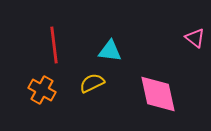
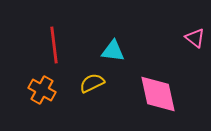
cyan triangle: moved 3 px right
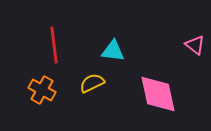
pink triangle: moved 7 px down
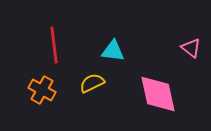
pink triangle: moved 4 px left, 3 px down
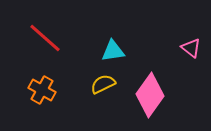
red line: moved 9 px left, 7 px up; rotated 42 degrees counterclockwise
cyan triangle: rotated 15 degrees counterclockwise
yellow semicircle: moved 11 px right, 1 px down
pink diamond: moved 8 px left, 1 px down; rotated 48 degrees clockwise
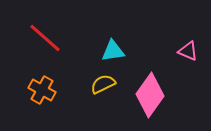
pink triangle: moved 3 px left, 3 px down; rotated 15 degrees counterclockwise
